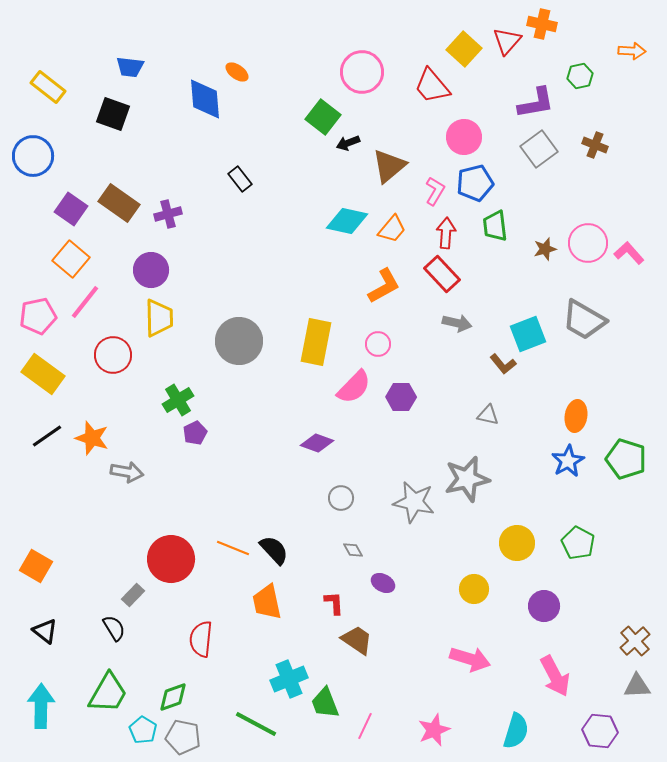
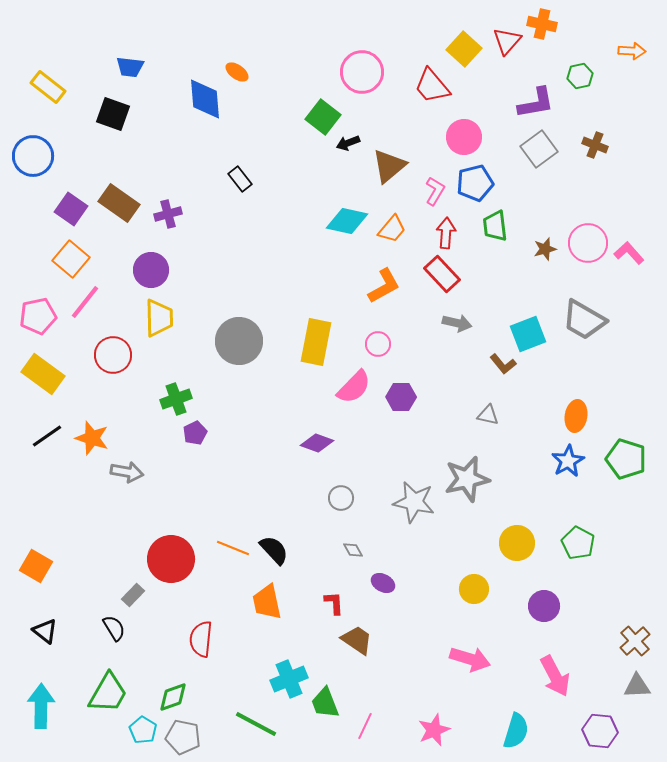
green cross at (178, 400): moved 2 px left, 1 px up; rotated 12 degrees clockwise
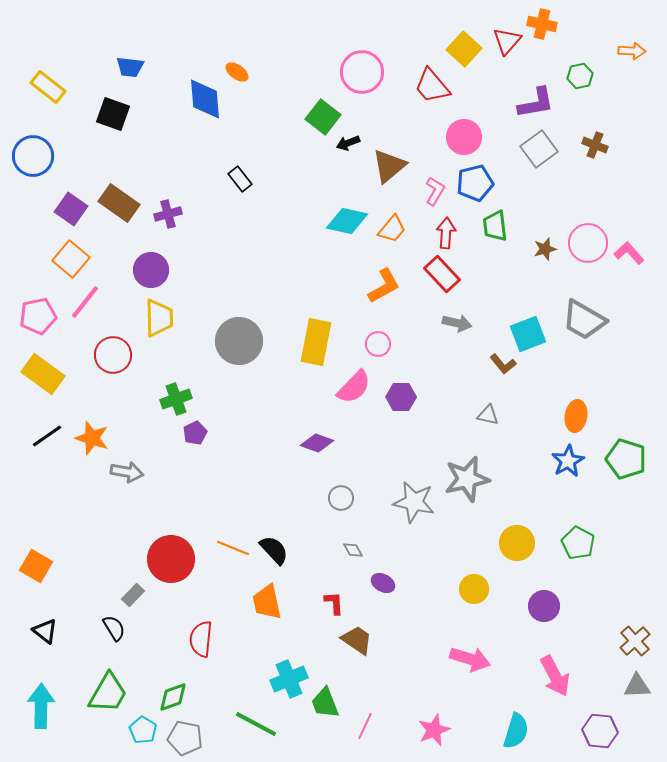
gray pentagon at (183, 737): moved 2 px right, 1 px down
